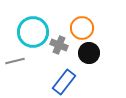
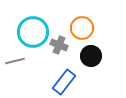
black circle: moved 2 px right, 3 px down
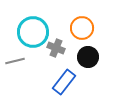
gray cross: moved 3 px left, 3 px down
black circle: moved 3 px left, 1 px down
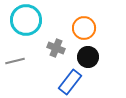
orange circle: moved 2 px right
cyan circle: moved 7 px left, 12 px up
blue rectangle: moved 6 px right
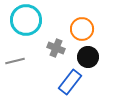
orange circle: moved 2 px left, 1 px down
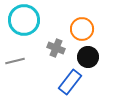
cyan circle: moved 2 px left
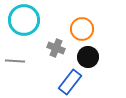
gray line: rotated 18 degrees clockwise
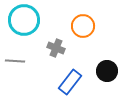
orange circle: moved 1 px right, 3 px up
black circle: moved 19 px right, 14 px down
